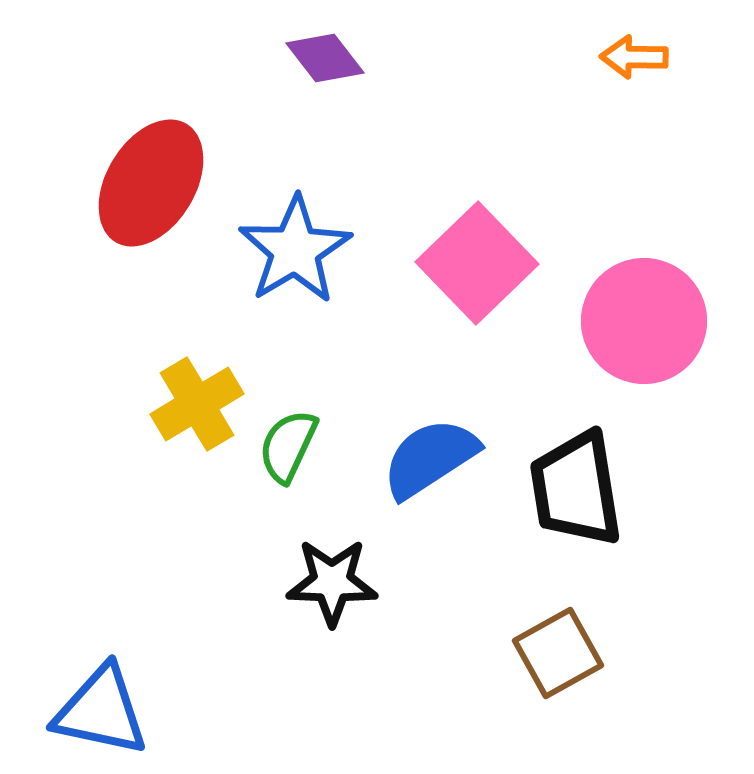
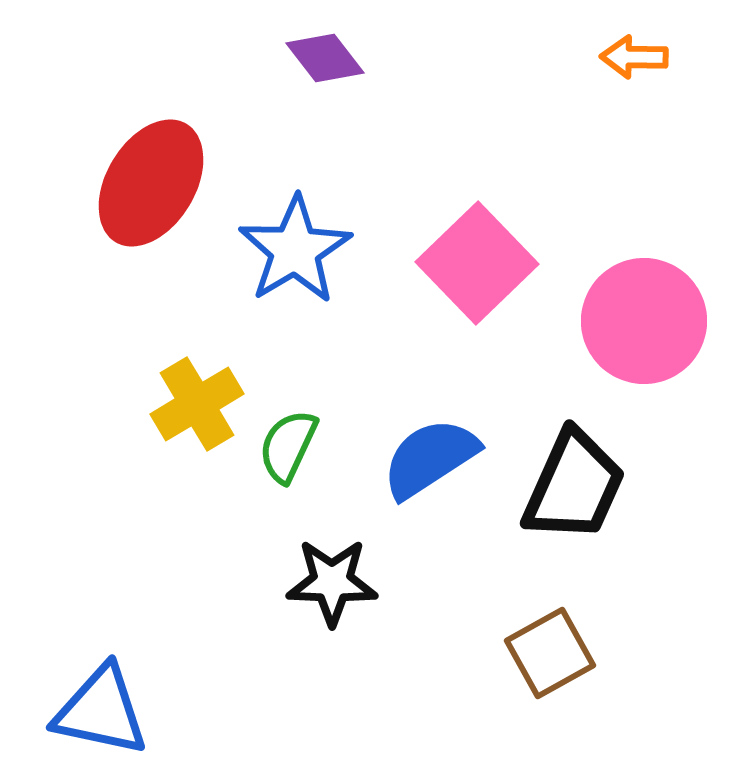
black trapezoid: moved 2 px left, 3 px up; rotated 147 degrees counterclockwise
brown square: moved 8 px left
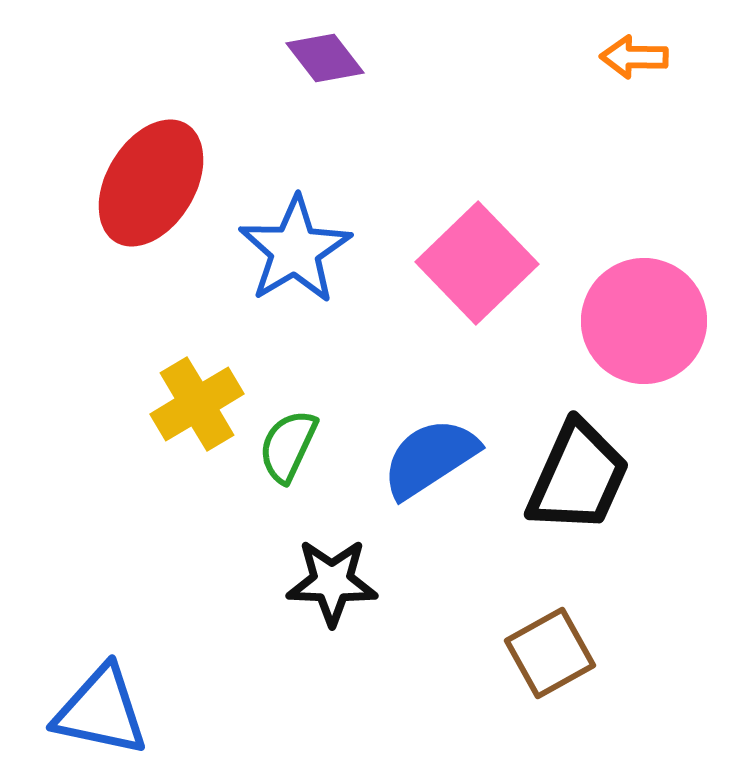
black trapezoid: moved 4 px right, 9 px up
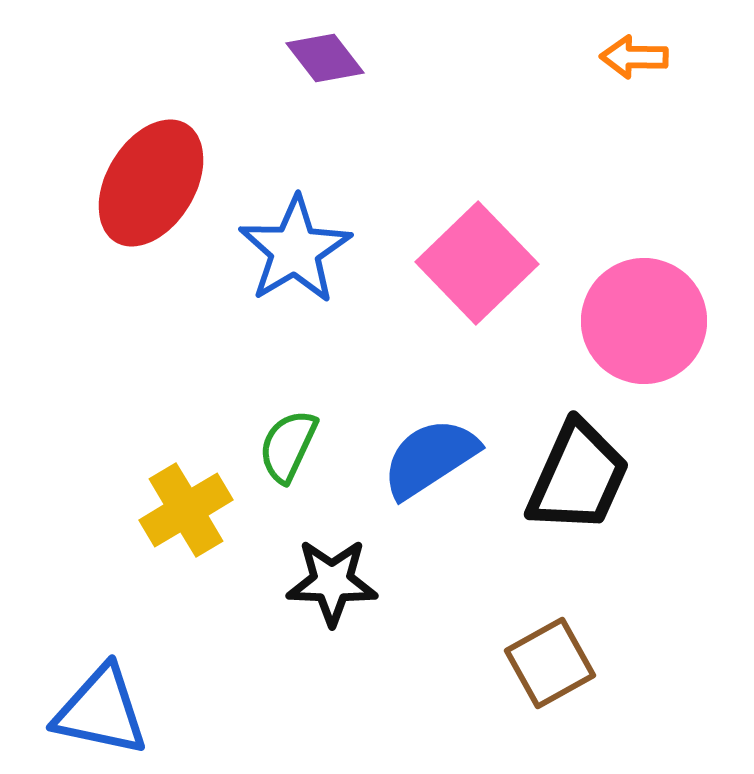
yellow cross: moved 11 px left, 106 px down
brown square: moved 10 px down
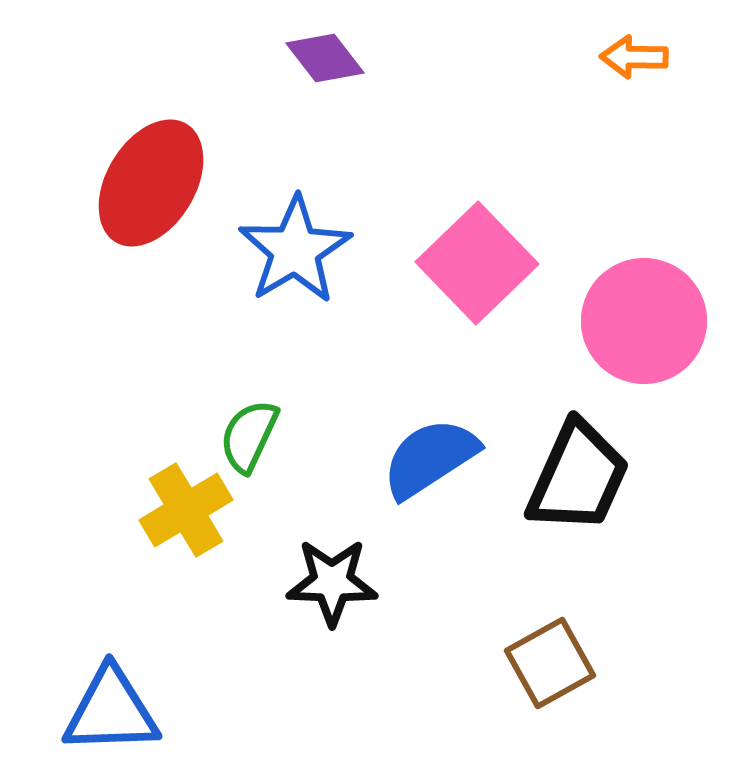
green semicircle: moved 39 px left, 10 px up
blue triangle: moved 10 px right; rotated 14 degrees counterclockwise
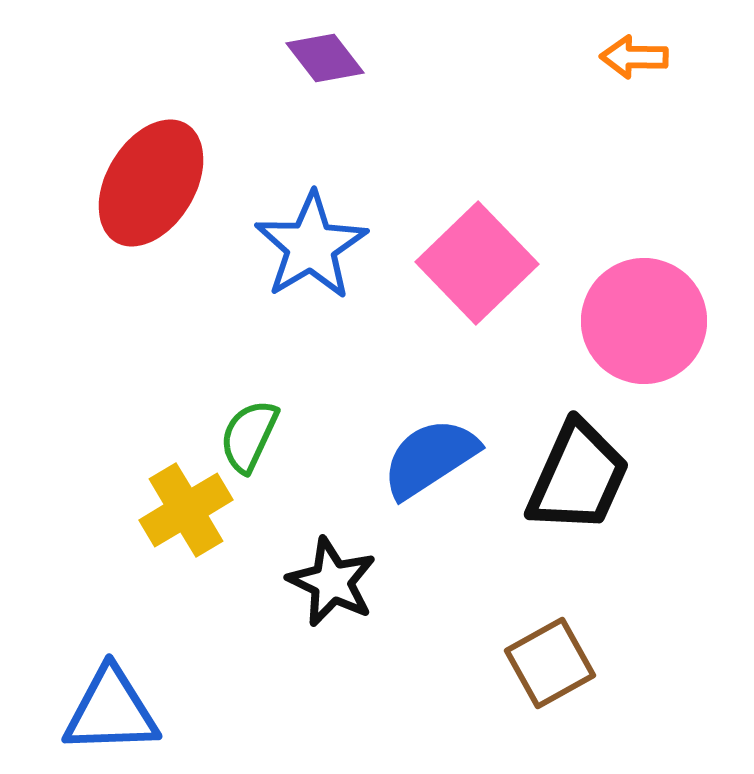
blue star: moved 16 px right, 4 px up
black star: rotated 24 degrees clockwise
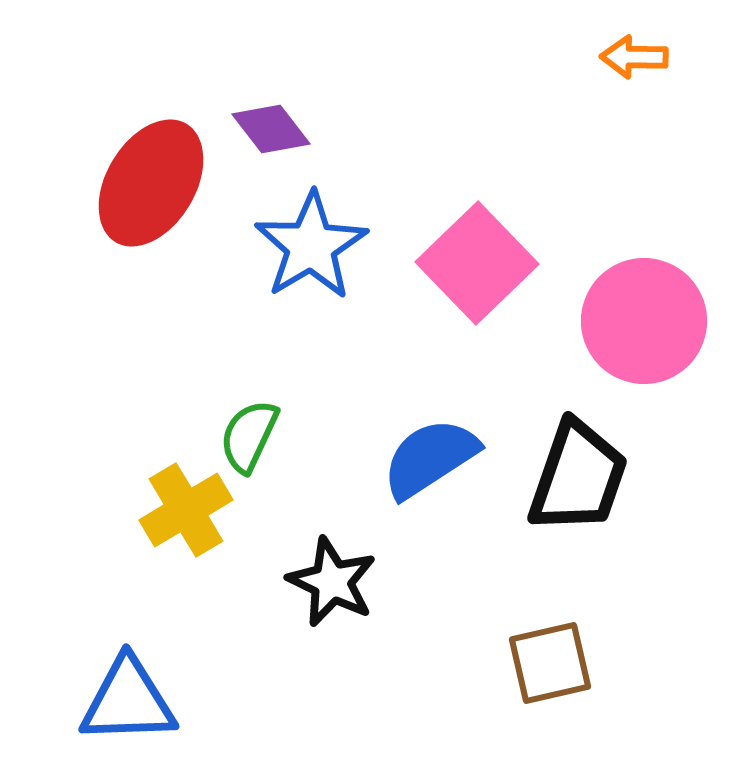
purple diamond: moved 54 px left, 71 px down
black trapezoid: rotated 5 degrees counterclockwise
brown square: rotated 16 degrees clockwise
blue triangle: moved 17 px right, 10 px up
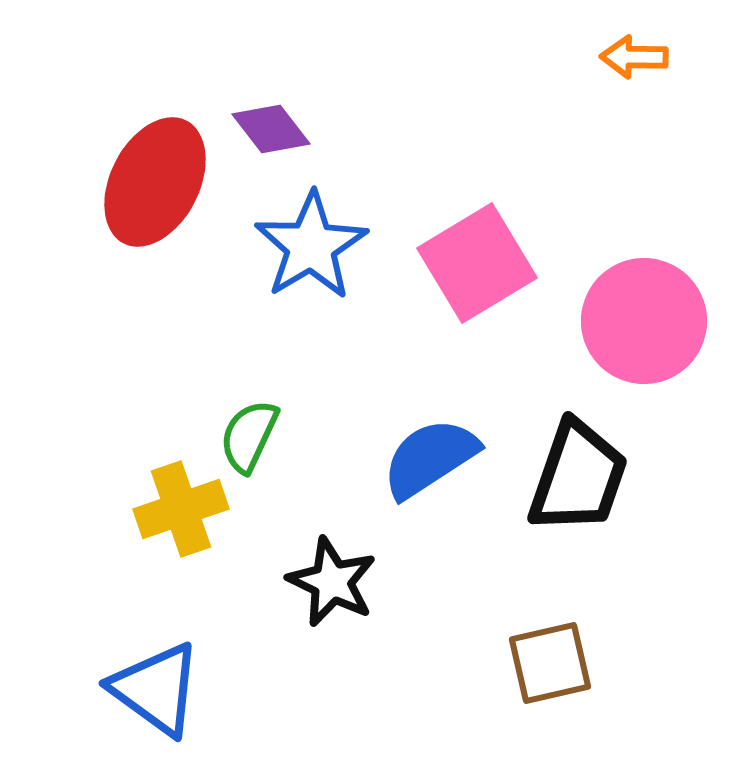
red ellipse: moved 4 px right, 1 px up; rotated 4 degrees counterclockwise
pink square: rotated 13 degrees clockwise
yellow cross: moved 5 px left, 1 px up; rotated 12 degrees clockwise
blue triangle: moved 28 px right, 12 px up; rotated 38 degrees clockwise
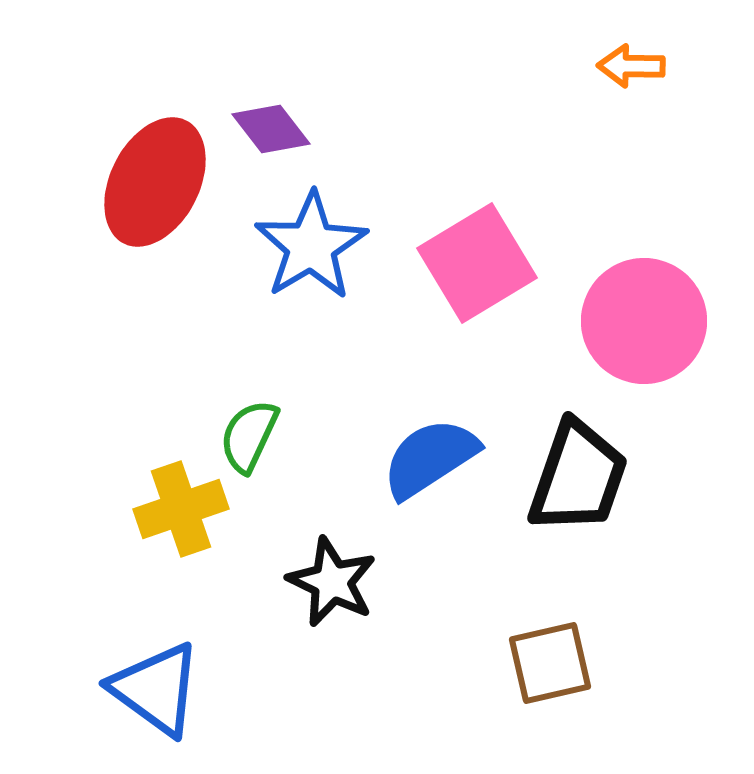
orange arrow: moved 3 px left, 9 px down
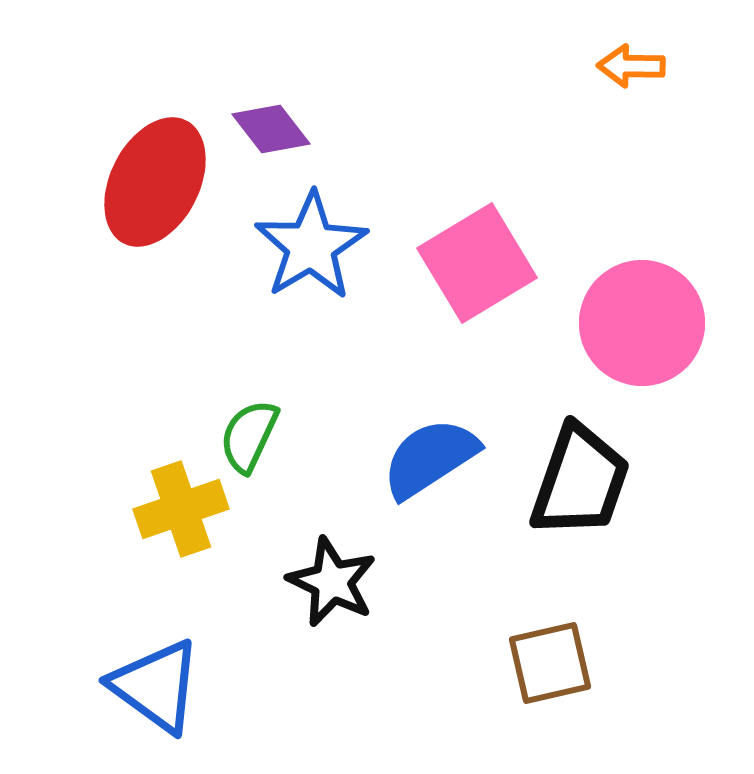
pink circle: moved 2 px left, 2 px down
black trapezoid: moved 2 px right, 4 px down
blue triangle: moved 3 px up
